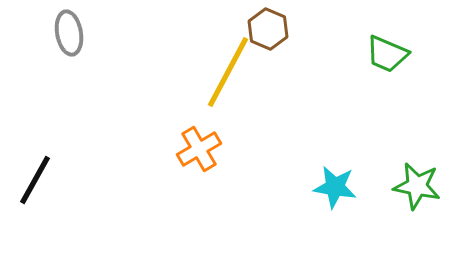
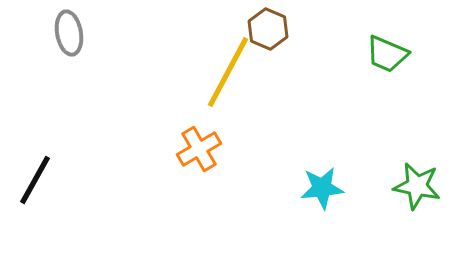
cyan star: moved 13 px left, 1 px down; rotated 15 degrees counterclockwise
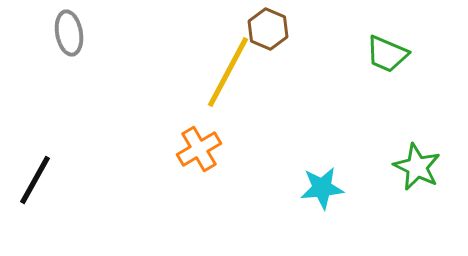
green star: moved 19 px up; rotated 15 degrees clockwise
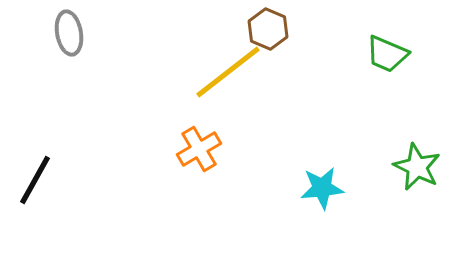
yellow line: rotated 24 degrees clockwise
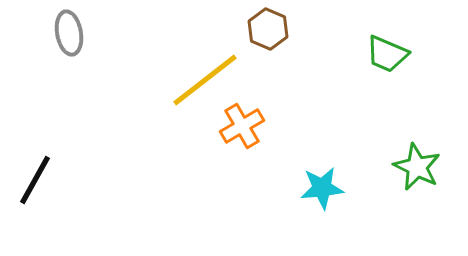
yellow line: moved 23 px left, 8 px down
orange cross: moved 43 px right, 23 px up
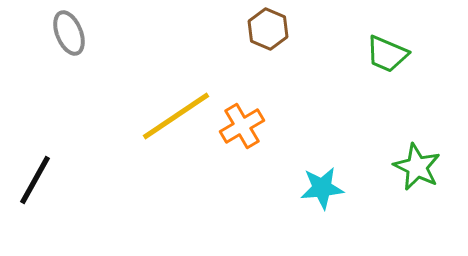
gray ellipse: rotated 12 degrees counterclockwise
yellow line: moved 29 px left, 36 px down; rotated 4 degrees clockwise
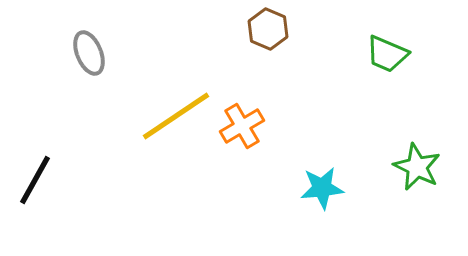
gray ellipse: moved 20 px right, 20 px down
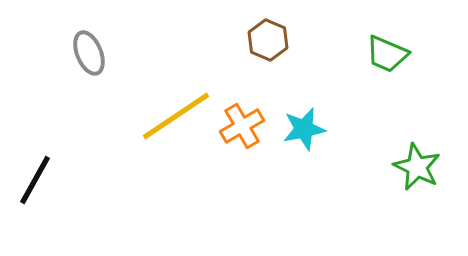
brown hexagon: moved 11 px down
cyan star: moved 18 px left, 59 px up; rotated 6 degrees counterclockwise
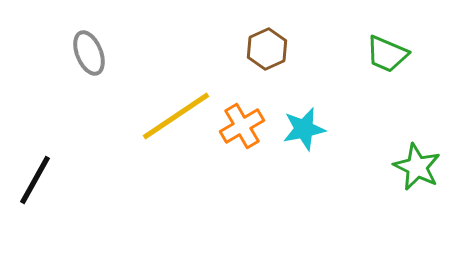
brown hexagon: moved 1 px left, 9 px down; rotated 12 degrees clockwise
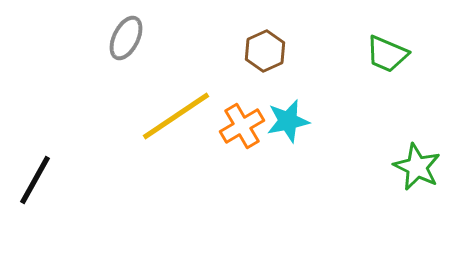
brown hexagon: moved 2 px left, 2 px down
gray ellipse: moved 37 px right, 15 px up; rotated 48 degrees clockwise
cyan star: moved 16 px left, 8 px up
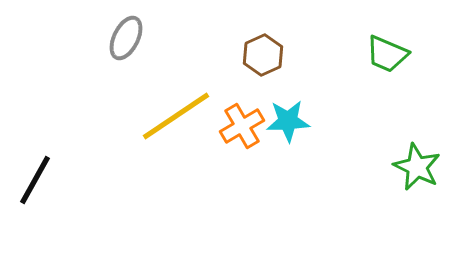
brown hexagon: moved 2 px left, 4 px down
cyan star: rotated 9 degrees clockwise
